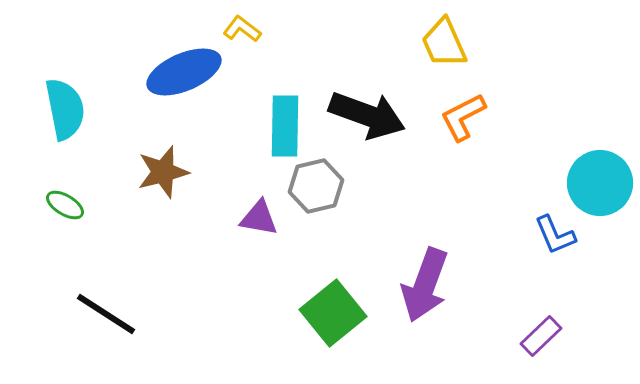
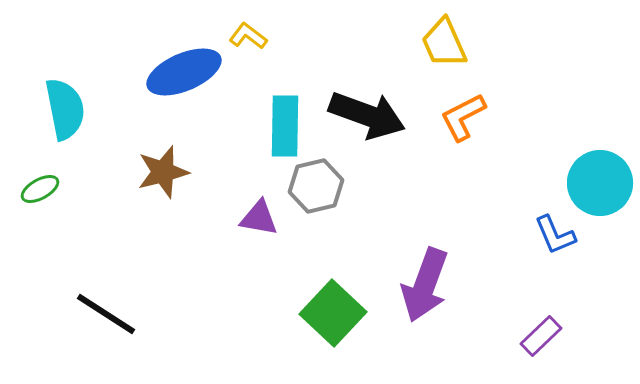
yellow L-shape: moved 6 px right, 7 px down
green ellipse: moved 25 px left, 16 px up; rotated 60 degrees counterclockwise
green square: rotated 8 degrees counterclockwise
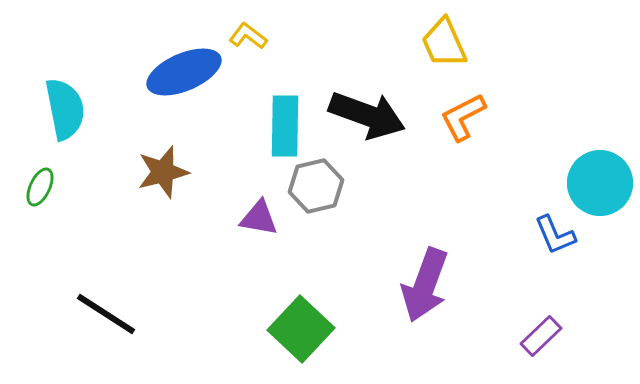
green ellipse: moved 2 px up; rotated 36 degrees counterclockwise
green square: moved 32 px left, 16 px down
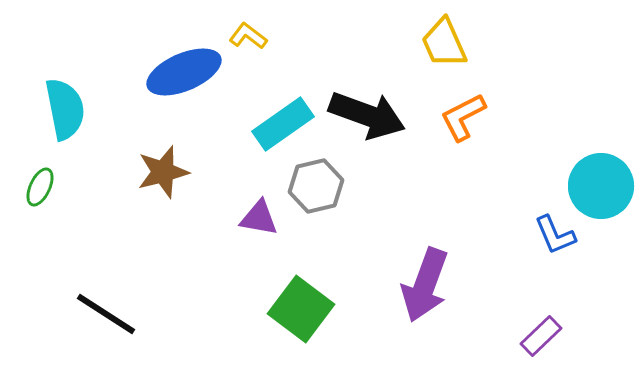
cyan rectangle: moved 2 px left, 2 px up; rotated 54 degrees clockwise
cyan circle: moved 1 px right, 3 px down
green square: moved 20 px up; rotated 6 degrees counterclockwise
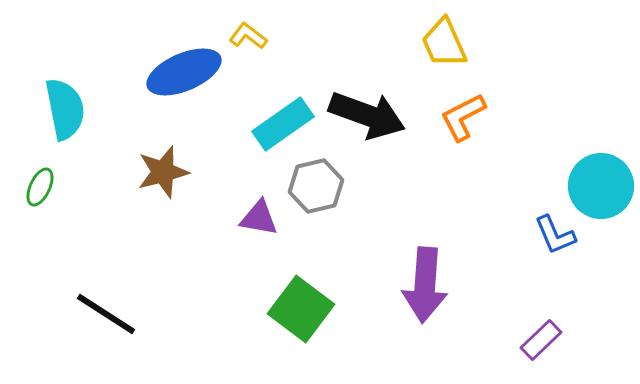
purple arrow: rotated 16 degrees counterclockwise
purple rectangle: moved 4 px down
